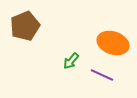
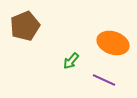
purple line: moved 2 px right, 5 px down
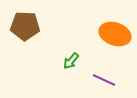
brown pentagon: rotated 24 degrees clockwise
orange ellipse: moved 2 px right, 9 px up
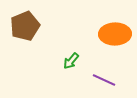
brown pentagon: rotated 24 degrees counterclockwise
orange ellipse: rotated 20 degrees counterclockwise
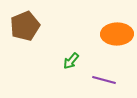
orange ellipse: moved 2 px right
purple line: rotated 10 degrees counterclockwise
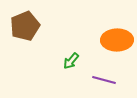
orange ellipse: moved 6 px down
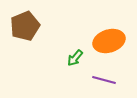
orange ellipse: moved 8 px left, 1 px down; rotated 16 degrees counterclockwise
green arrow: moved 4 px right, 3 px up
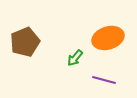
brown pentagon: moved 16 px down
orange ellipse: moved 1 px left, 3 px up
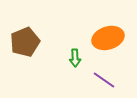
green arrow: rotated 42 degrees counterclockwise
purple line: rotated 20 degrees clockwise
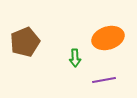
purple line: rotated 45 degrees counterclockwise
